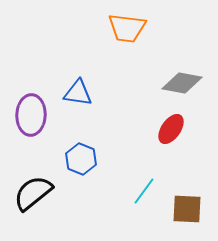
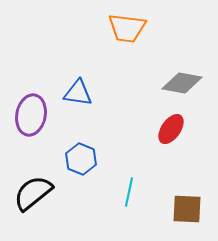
purple ellipse: rotated 9 degrees clockwise
cyan line: moved 15 px left, 1 px down; rotated 24 degrees counterclockwise
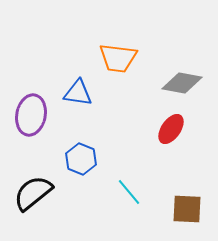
orange trapezoid: moved 9 px left, 30 px down
cyan line: rotated 52 degrees counterclockwise
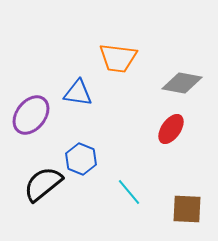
purple ellipse: rotated 27 degrees clockwise
black semicircle: moved 10 px right, 9 px up
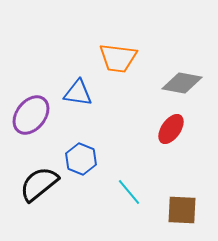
black semicircle: moved 4 px left
brown square: moved 5 px left, 1 px down
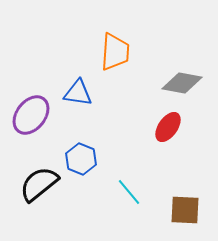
orange trapezoid: moved 3 px left, 6 px up; rotated 93 degrees counterclockwise
red ellipse: moved 3 px left, 2 px up
brown square: moved 3 px right
